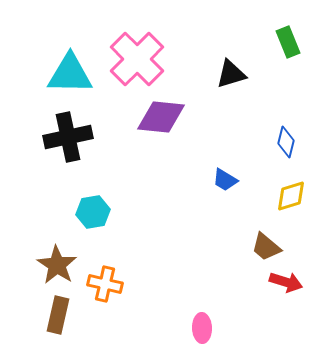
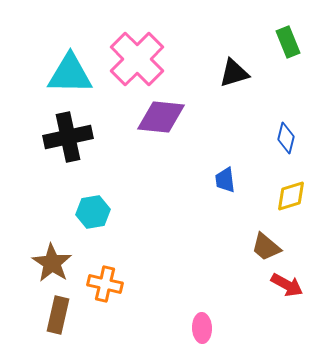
black triangle: moved 3 px right, 1 px up
blue diamond: moved 4 px up
blue trapezoid: rotated 52 degrees clockwise
brown star: moved 5 px left, 2 px up
red arrow: moved 1 px right, 3 px down; rotated 12 degrees clockwise
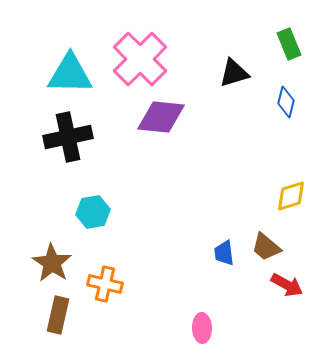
green rectangle: moved 1 px right, 2 px down
pink cross: moved 3 px right
blue diamond: moved 36 px up
blue trapezoid: moved 1 px left, 73 px down
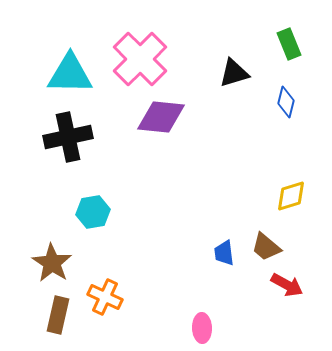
orange cross: moved 13 px down; rotated 12 degrees clockwise
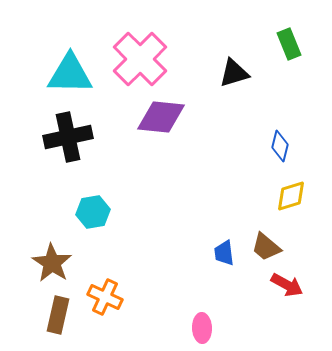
blue diamond: moved 6 px left, 44 px down
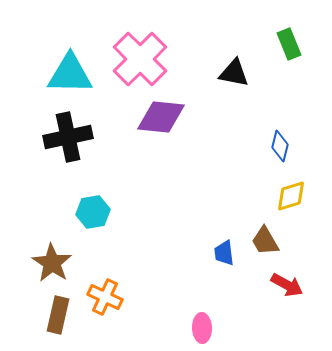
black triangle: rotated 28 degrees clockwise
brown trapezoid: moved 1 px left, 6 px up; rotated 20 degrees clockwise
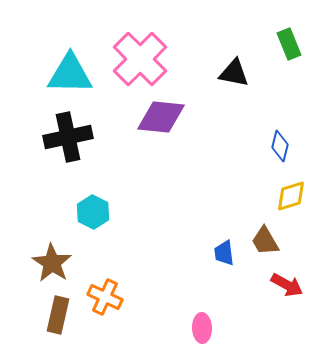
cyan hexagon: rotated 24 degrees counterclockwise
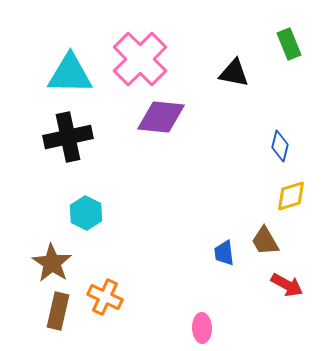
cyan hexagon: moved 7 px left, 1 px down
brown rectangle: moved 4 px up
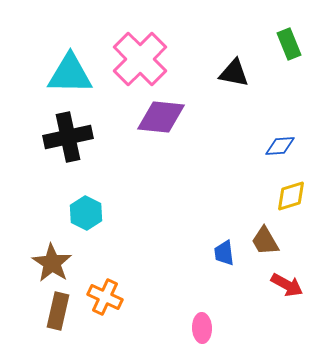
blue diamond: rotated 72 degrees clockwise
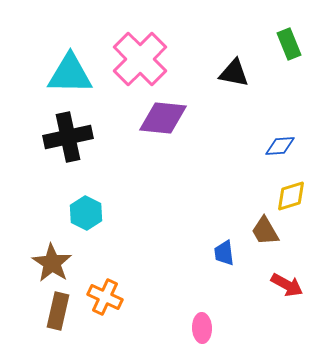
purple diamond: moved 2 px right, 1 px down
brown trapezoid: moved 10 px up
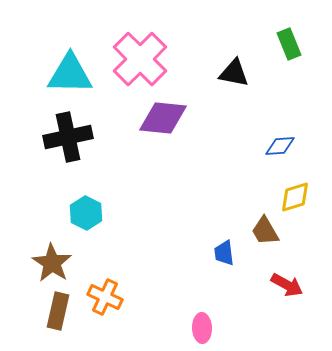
yellow diamond: moved 4 px right, 1 px down
